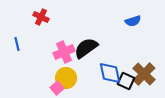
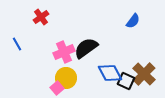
red cross: rotated 28 degrees clockwise
blue semicircle: rotated 35 degrees counterclockwise
blue line: rotated 16 degrees counterclockwise
blue diamond: rotated 15 degrees counterclockwise
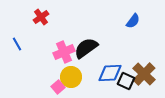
blue diamond: rotated 65 degrees counterclockwise
yellow circle: moved 5 px right, 1 px up
pink square: moved 1 px right, 1 px up
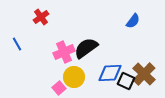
yellow circle: moved 3 px right
pink square: moved 1 px right, 1 px down
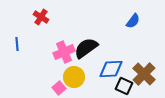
red cross: rotated 21 degrees counterclockwise
blue line: rotated 24 degrees clockwise
blue diamond: moved 1 px right, 4 px up
black square: moved 2 px left, 5 px down
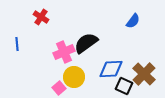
black semicircle: moved 5 px up
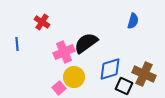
red cross: moved 1 px right, 5 px down
blue semicircle: rotated 21 degrees counterclockwise
blue diamond: moved 1 px left; rotated 15 degrees counterclockwise
brown cross: rotated 20 degrees counterclockwise
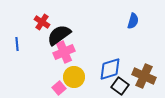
black semicircle: moved 27 px left, 8 px up
brown cross: moved 2 px down
black square: moved 4 px left; rotated 12 degrees clockwise
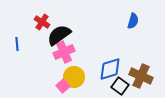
brown cross: moved 3 px left
pink square: moved 4 px right, 2 px up
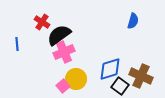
yellow circle: moved 2 px right, 2 px down
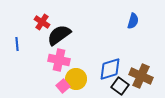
pink cross: moved 5 px left, 8 px down; rotated 35 degrees clockwise
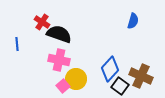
black semicircle: moved 1 px up; rotated 55 degrees clockwise
blue diamond: rotated 30 degrees counterclockwise
